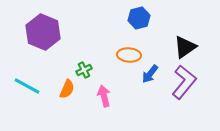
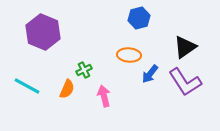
purple L-shape: moved 1 px right; rotated 108 degrees clockwise
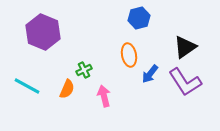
orange ellipse: rotated 75 degrees clockwise
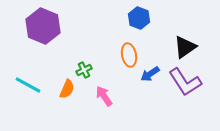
blue hexagon: rotated 25 degrees counterclockwise
purple hexagon: moved 6 px up
blue arrow: rotated 18 degrees clockwise
cyan line: moved 1 px right, 1 px up
pink arrow: rotated 20 degrees counterclockwise
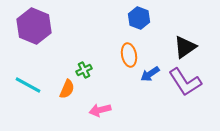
purple hexagon: moved 9 px left
pink arrow: moved 4 px left, 14 px down; rotated 70 degrees counterclockwise
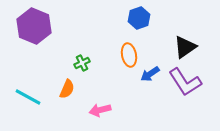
blue hexagon: rotated 20 degrees clockwise
green cross: moved 2 px left, 7 px up
cyan line: moved 12 px down
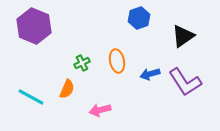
black triangle: moved 2 px left, 11 px up
orange ellipse: moved 12 px left, 6 px down
blue arrow: rotated 18 degrees clockwise
cyan line: moved 3 px right
